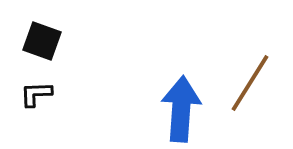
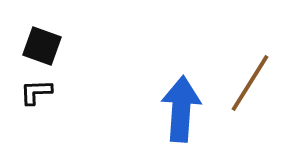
black square: moved 5 px down
black L-shape: moved 2 px up
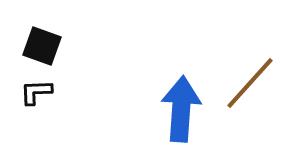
brown line: rotated 10 degrees clockwise
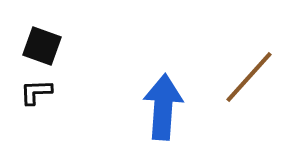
brown line: moved 1 px left, 6 px up
blue arrow: moved 18 px left, 2 px up
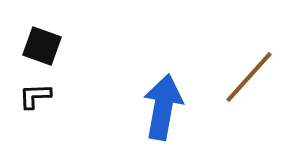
black L-shape: moved 1 px left, 4 px down
blue arrow: rotated 6 degrees clockwise
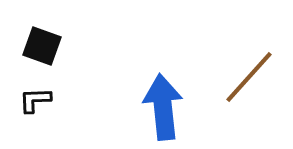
black L-shape: moved 4 px down
blue arrow: rotated 16 degrees counterclockwise
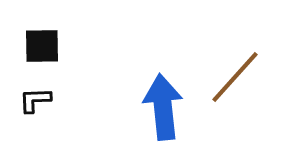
black square: rotated 21 degrees counterclockwise
brown line: moved 14 px left
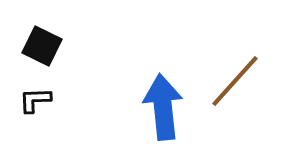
black square: rotated 27 degrees clockwise
brown line: moved 4 px down
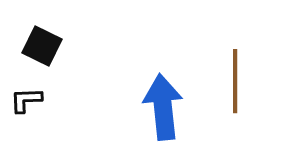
brown line: rotated 42 degrees counterclockwise
black L-shape: moved 9 px left
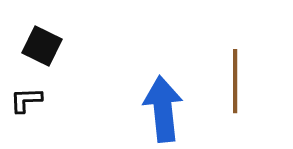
blue arrow: moved 2 px down
